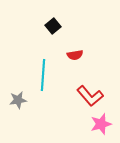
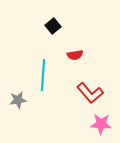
red L-shape: moved 3 px up
pink star: rotated 20 degrees clockwise
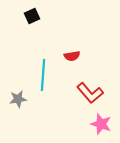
black square: moved 21 px left, 10 px up; rotated 14 degrees clockwise
red semicircle: moved 3 px left, 1 px down
gray star: moved 1 px up
pink star: rotated 15 degrees clockwise
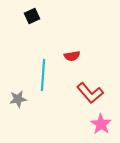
pink star: rotated 15 degrees clockwise
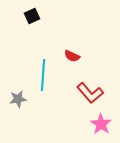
red semicircle: rotated 35 degrees clockwise
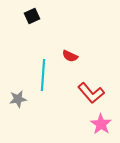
red semicircle: moved 2 px left
red L-shape: moved 1 px right
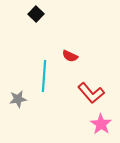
black square: moved 4 px right, 2 px up; rotated 21 degrees counterclockwise
cyan line: moved 1 px right, 1 px down
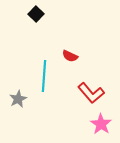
gray star: rotated 18 degrees counterclockwise
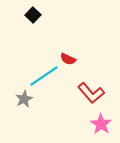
black square: moved 3 px left, 1 px down
red semicircle: moved 2 px left, 3 px down
cyan line: rotated 52 degrees clockwise
gray star: moved 6 px right
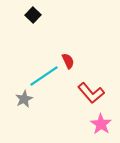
red semicircle: moved 2 px down; rotated 140 degrees counterclockwise
